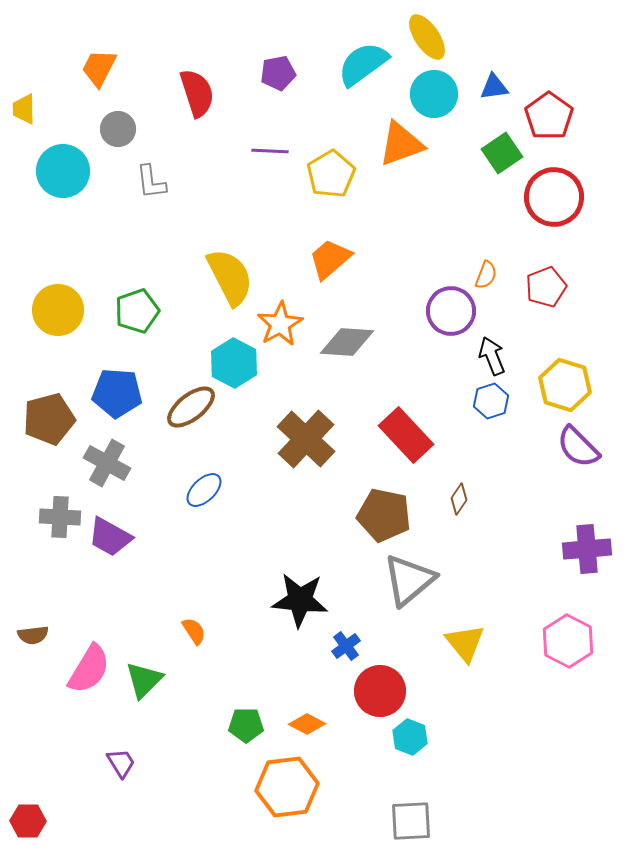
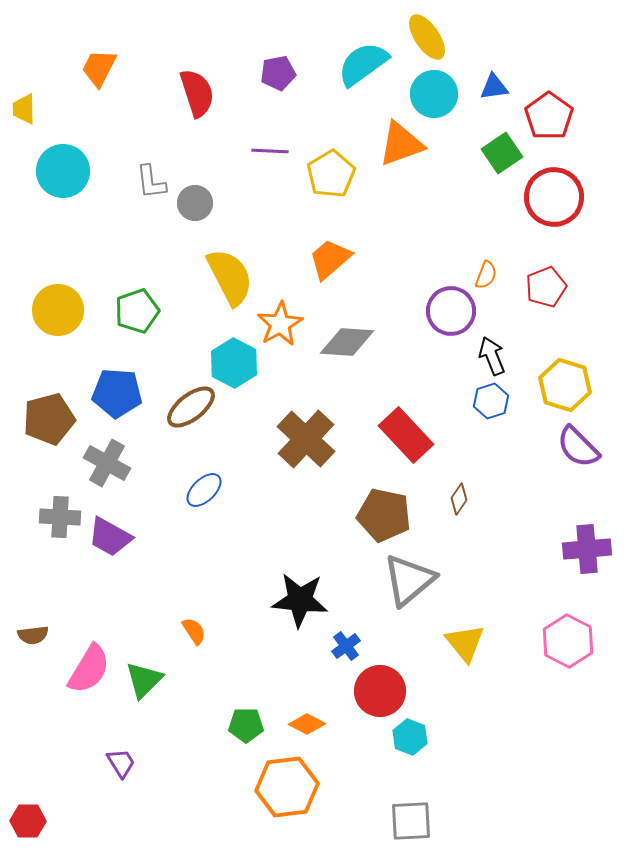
gray circle at (118, 129): moved 77 px right, 74 px down
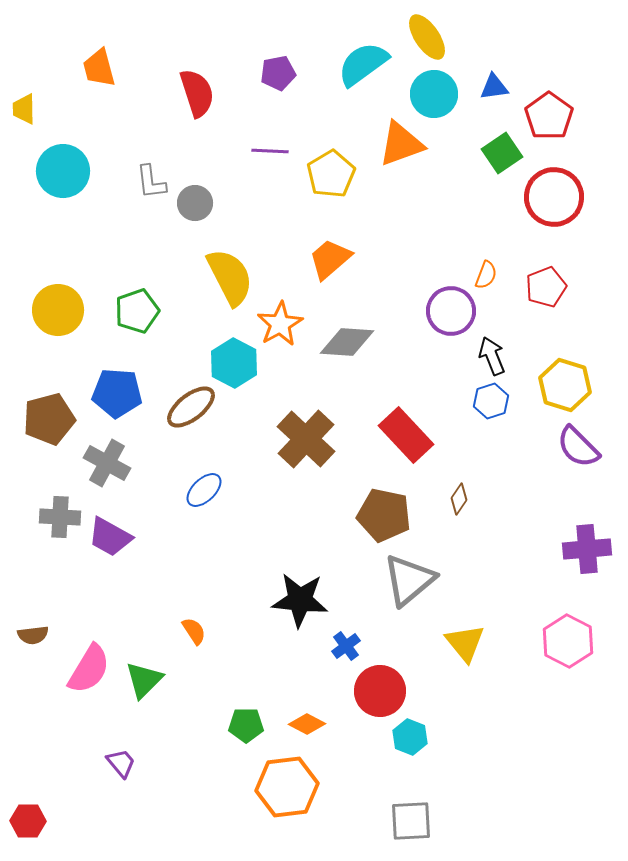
orange trapezoid at (99, 68): rotated 42 degrees counterclockwise
purple trapezoid at (121, 763): rotated 8 degrees counterclockwise
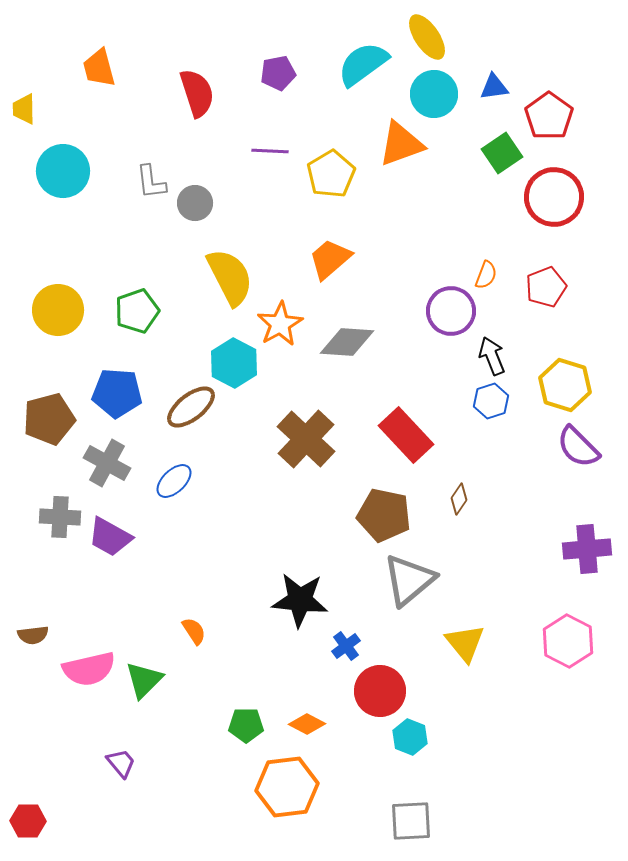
blue ellipse at (204, 490): moved 30 px left, 9 px up
pink semicircle at (89, 669): rotated 46 degrees clockwise
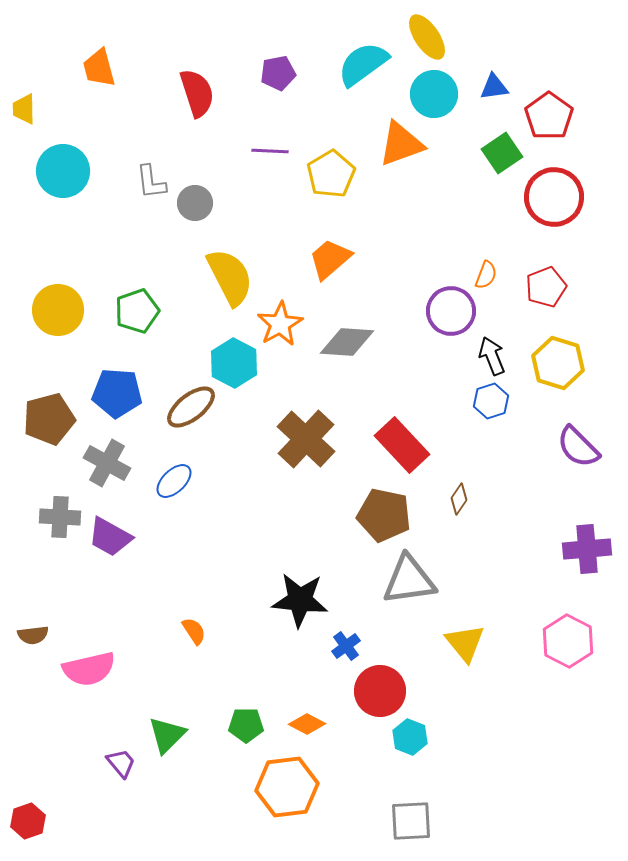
yellow hexagon at (565, 385): moved 7 px left, 22 px up
red rectangle at (406, 435): moved 4 px left, 10 px down
gray triangle at (409, 580): rotated 32 degrees clockwise
green triangle at (144, 680): moved 23 px right, 55 px down
red hexagon at (28, 821): rotated 20 degrees counterclockwise
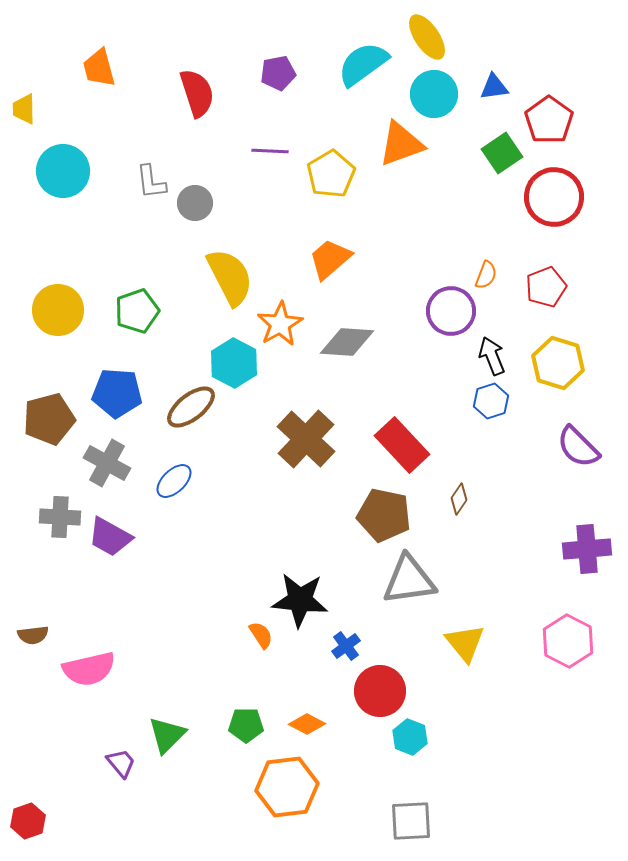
red pentagon at (549, 116): moved 4 px down
orange semicircle at (194, 631): moved 67 px right, 4 px down
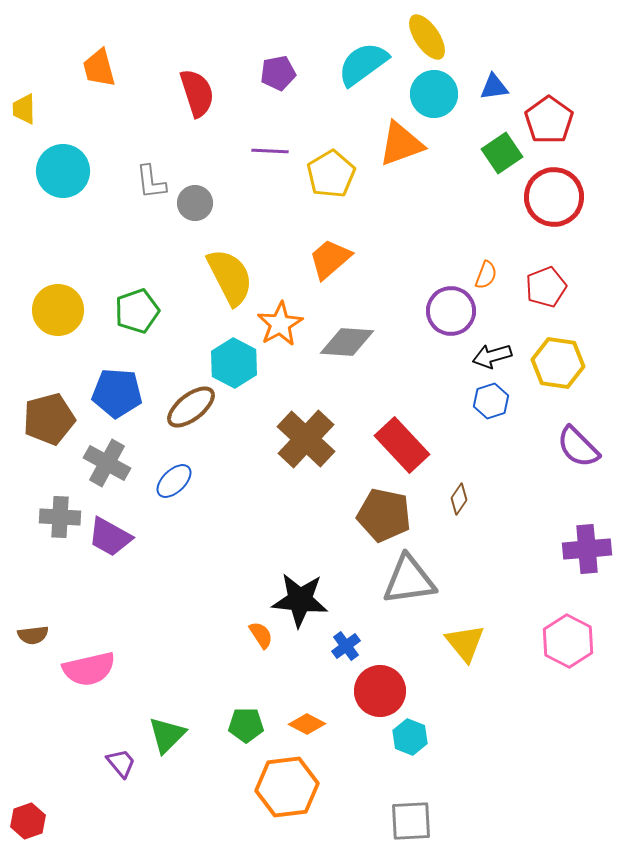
black arrow at (492, 356): rotated 84 degrees counterclockwise
yellow hexagon at (558, 363): rotated 9 degrees counterclockwise
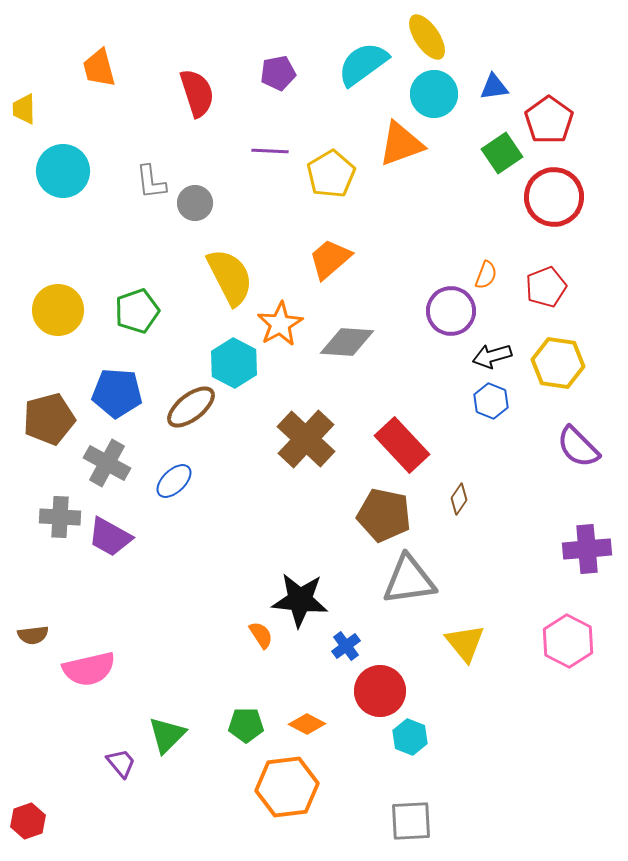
blue hexagon at (491, 401): rotated 20 degrees counterclockwise
